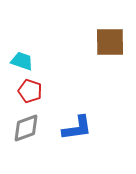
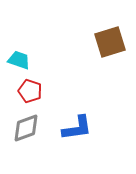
brown square: rotated 16 degrees counterclockwise
cyan trapezoid: moved 3 px left, 1 px up
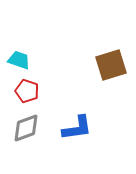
brown square: moved 1 px right, 23 px down
red pentagon: moved 3 px left
